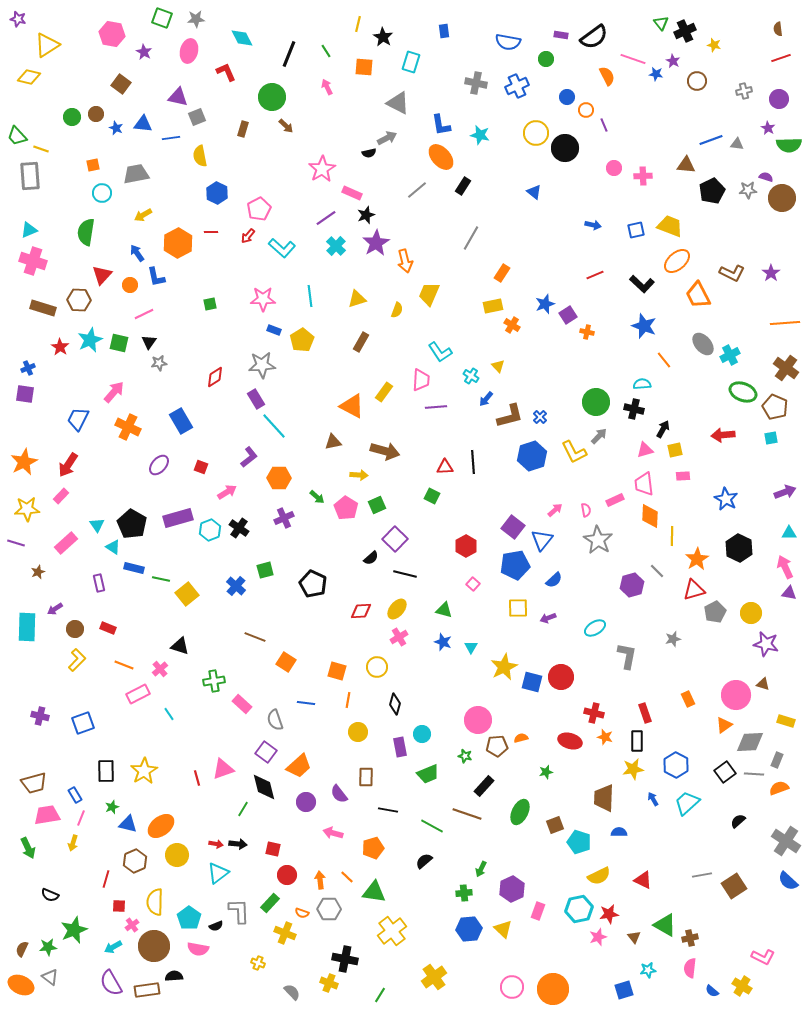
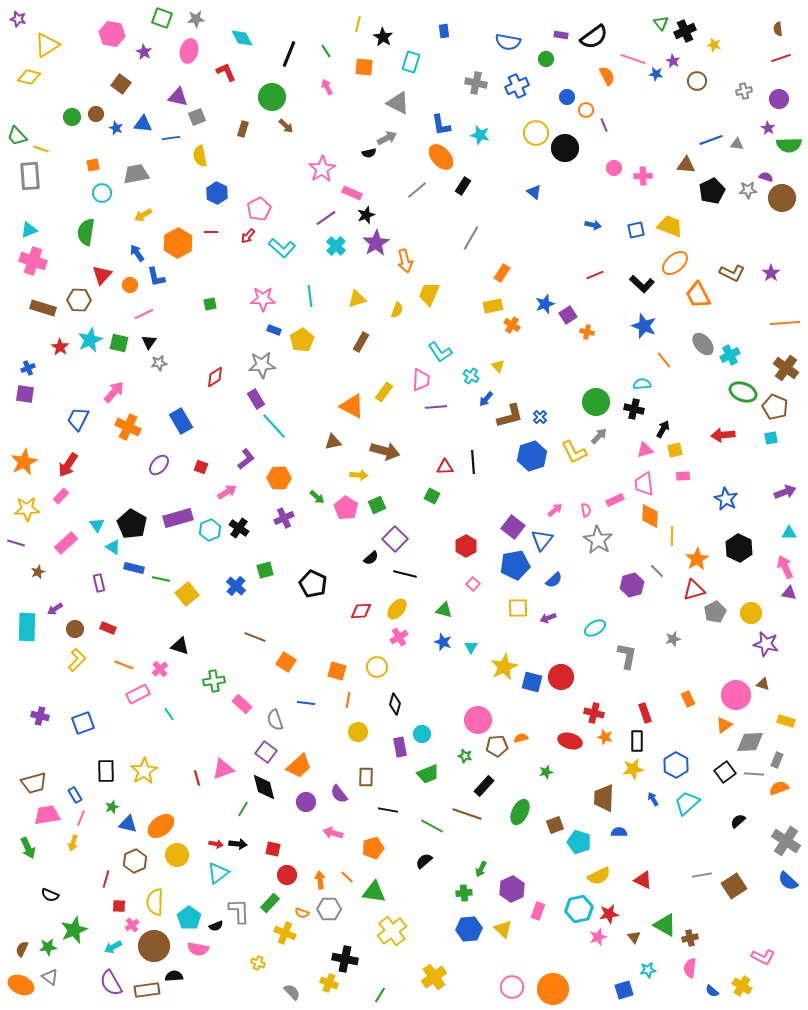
orange ellipse at (677, 261): moved 2 px left, 2 px down
purple L-shape at (249, 457): moved 3 px left, 2 px down
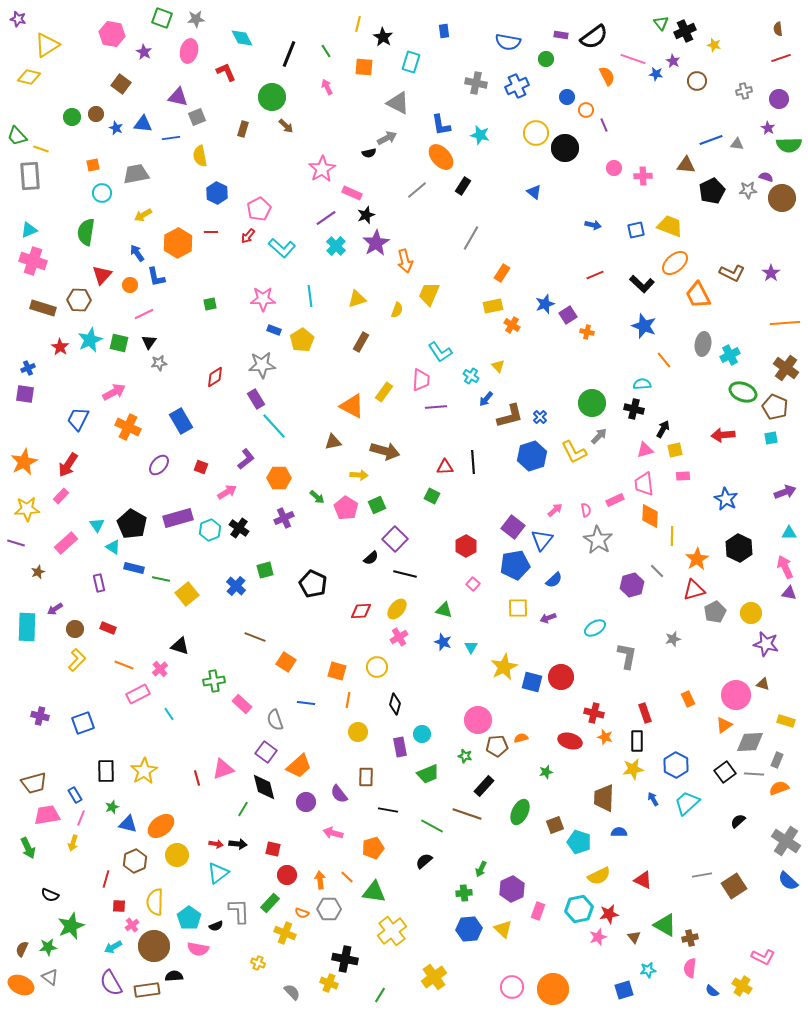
gray ellipse at (703, 344): rotated 50 degrees clockwise
pink arrow at (114, 392): rotated 20 degrees clockwise
green circle at (596, 402): moved 4 px left, 1 px down
green star at (74, 930): moved 3 px left, 4 px up
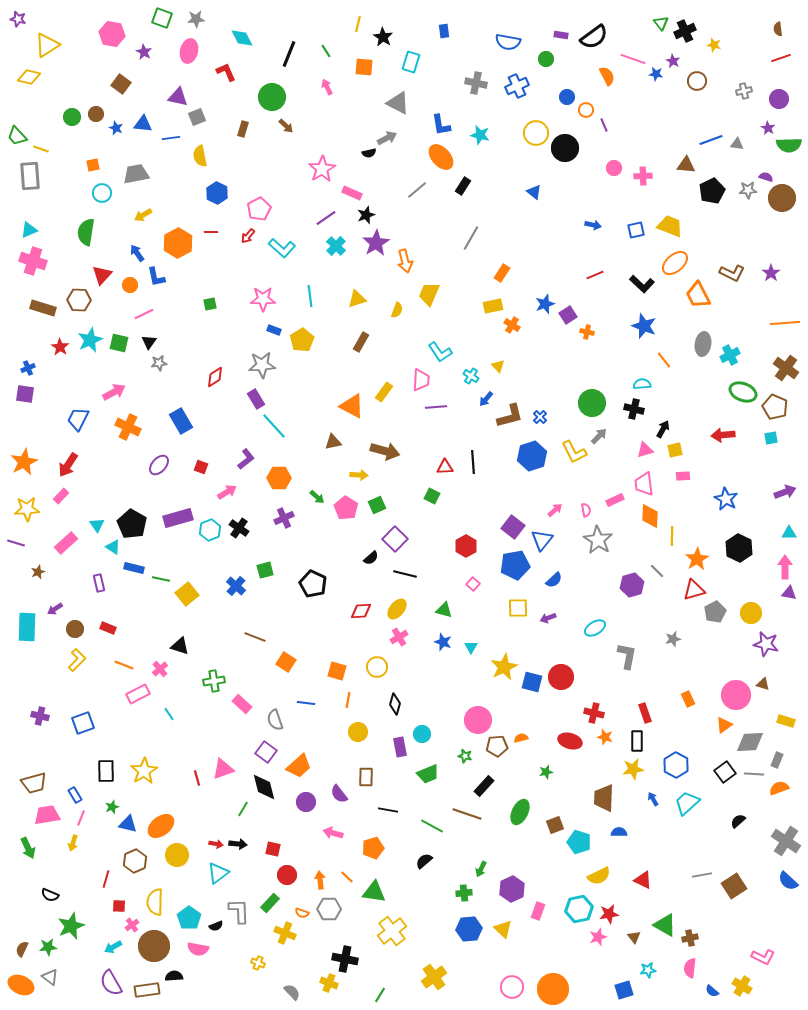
pink arrow at (785, 567): rotated 25 degrees clockwise
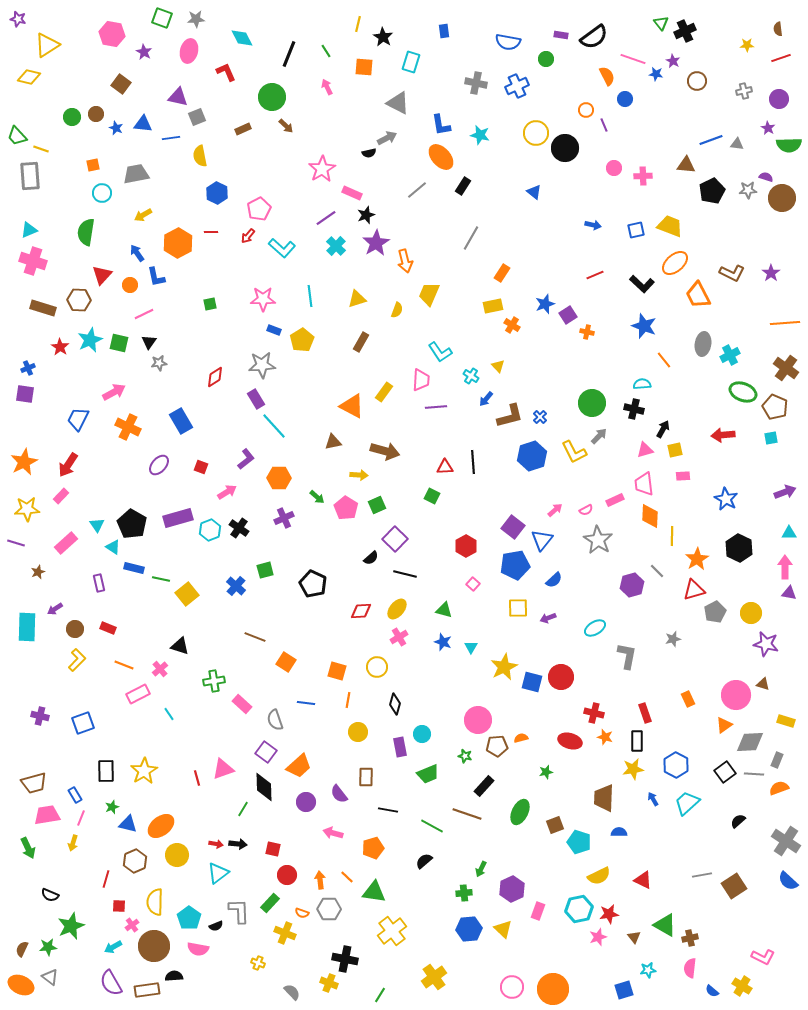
yellow star at (714, 45): moved 33 px right; rotated 16 degrees counterclockwise
blue circle at (567, 97): moved 58 px right, 2 px down
brown rectangle at (243, 129): rotated 49 degrees clockwise
pink semicircle at (586, 510): rotated 72 degrees clockwise
black diamond at (264, 787): rotated 12 degrees clockwise
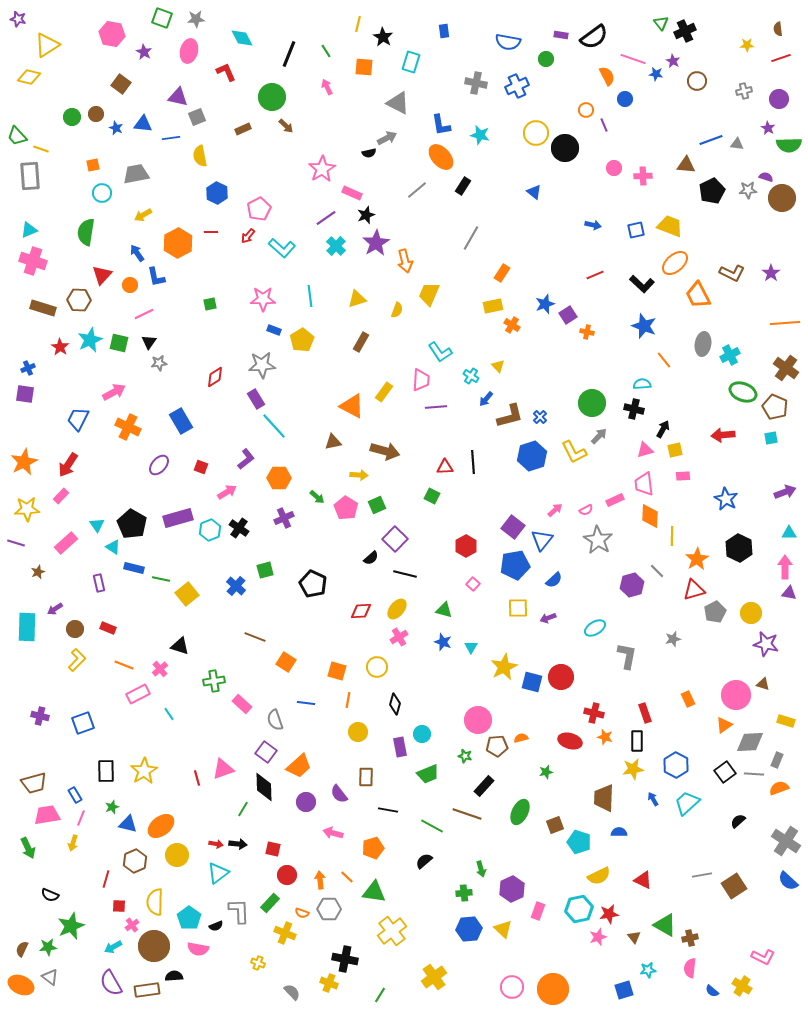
green arrow at (481, 869): rotated 42 degrees counterclockwise
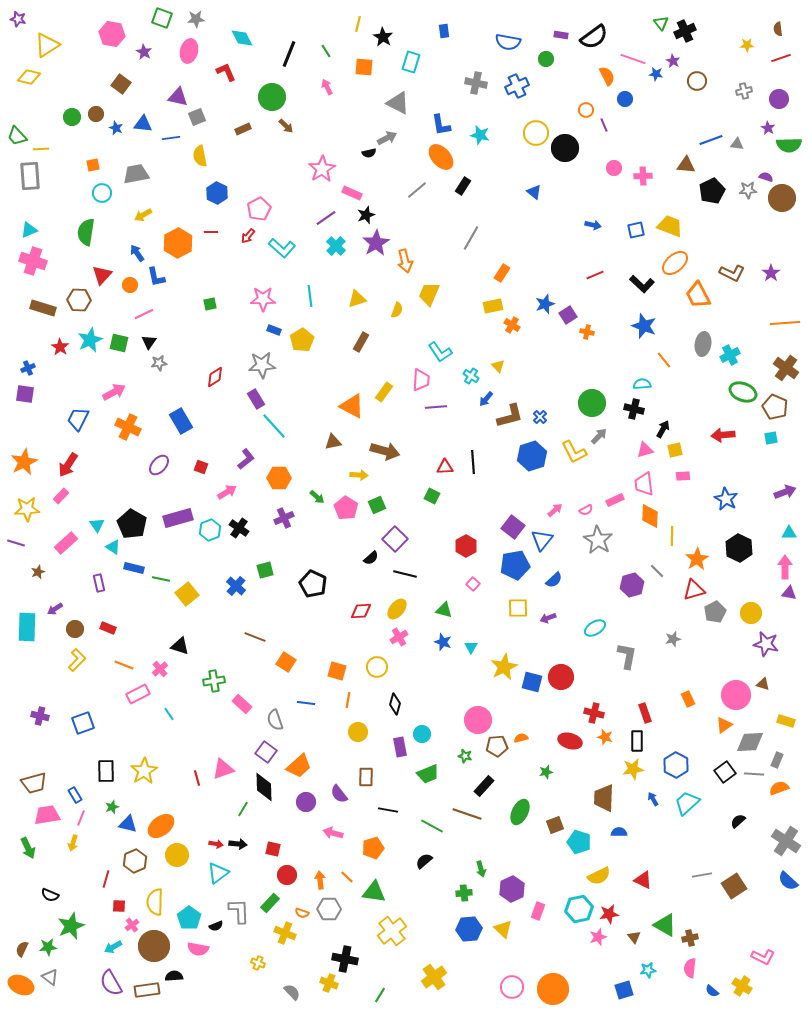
yellow line at (41, 149): rotated 21 degrees counterclockwise
